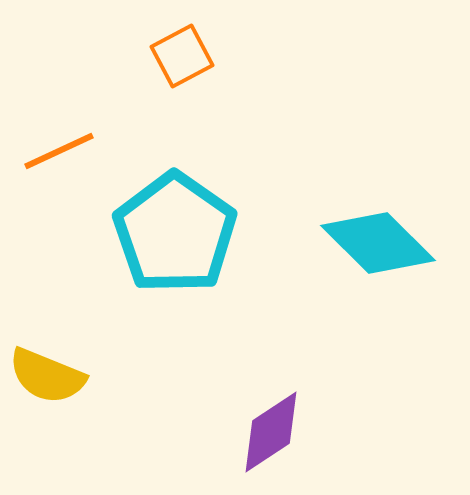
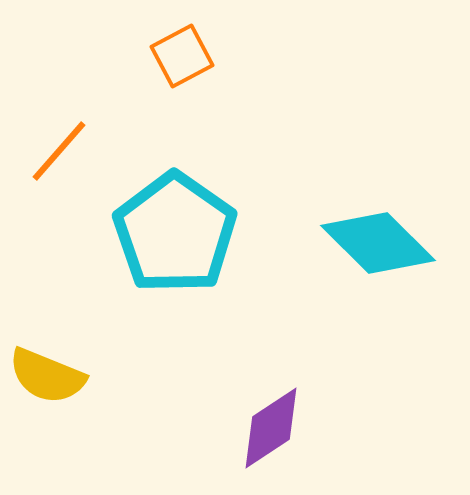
orange line: rotated 24 degrees counterclockwise
purple diamond: moved 4 px up
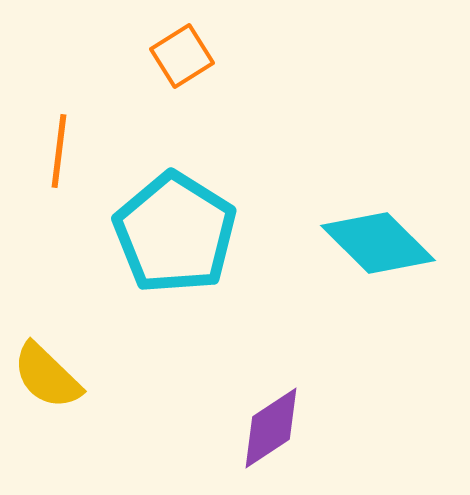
orange square: rotated 4 degrees counterclockwise
orange line: rotated 34 degrees counterclockwise
cyan pentagon: rotated 3 degrees counterclockwise
yellow semicircle: rotated 22 degrees clockwise
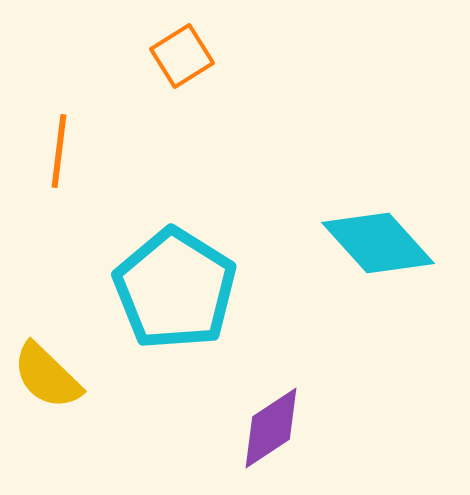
cyan pentagon: moved 56 px down
cyan diamond: rotated 3 degrees clockwise
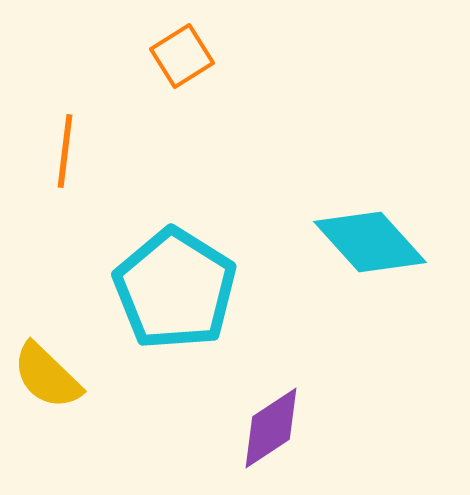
orange line: moved 6 px right
cyan diamond: moved 8 px left, 1 px up
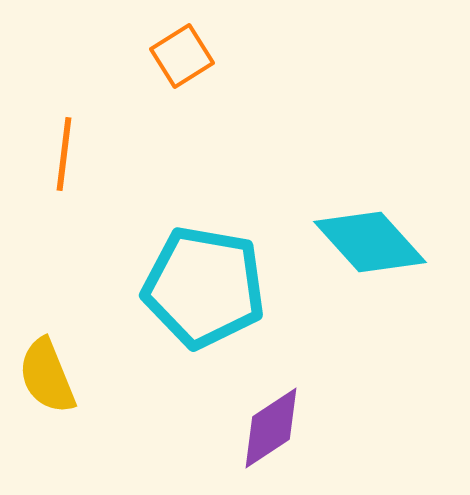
orange line: moved 1 px left, 3 px down
cyan pentagon: moved 29 px right, 2 px up; rotated 22 degrees counterclockwise
yellow semicircle: rotated 24 degrees clockwise
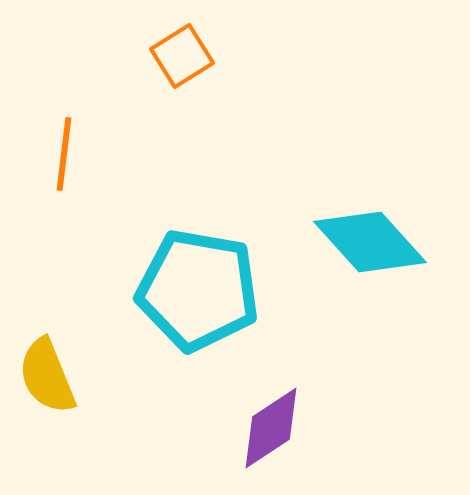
cyan pentagon: moved 6 px left, 3 px down
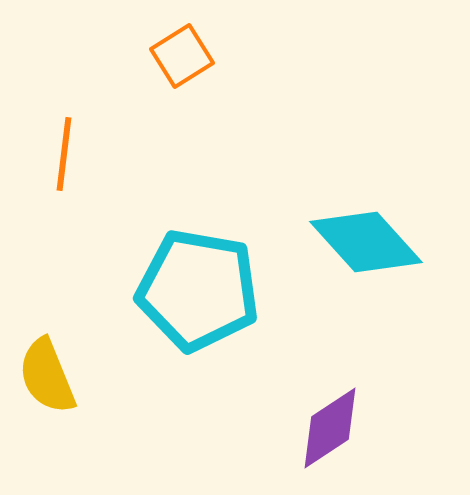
cyan diamond: moved 4 px left
purple diamond: moved 59 px right
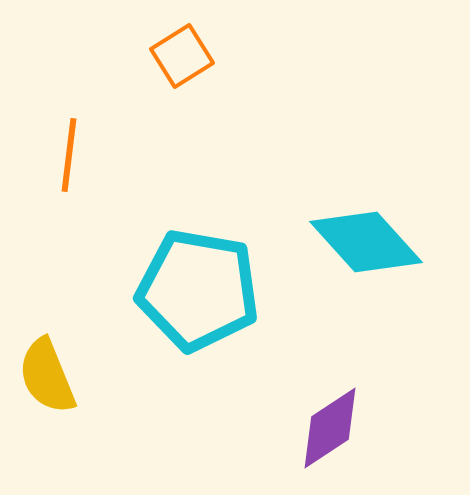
orange line: moved 5 px right, 1 px down
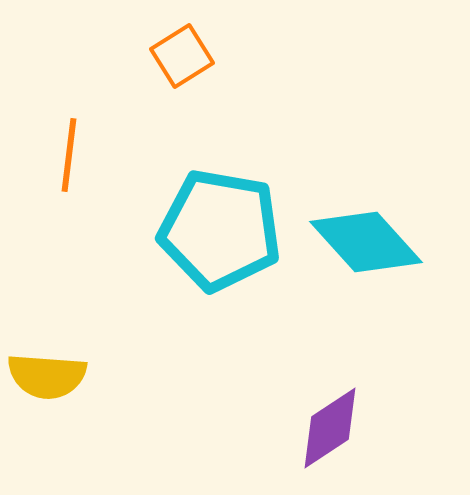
cyan pentagon: moved 22 px right, 60 px up
yellow semicircle: rotated 64 degrees counterclockwise
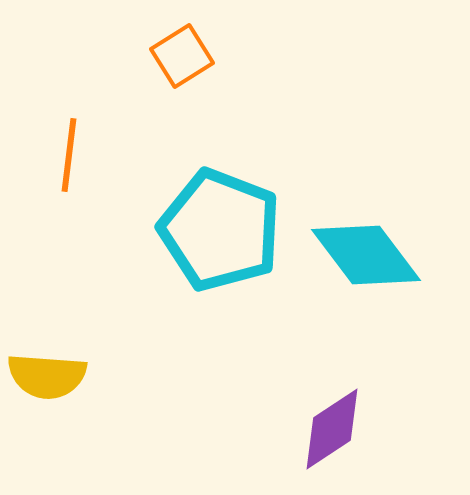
cyan pentagon: rotated 11 degrees clockwise
cyan diamond: moved 13 px down; rotated 5 degrees clockwise
purple diamond: moved 2 px right, 1 px down
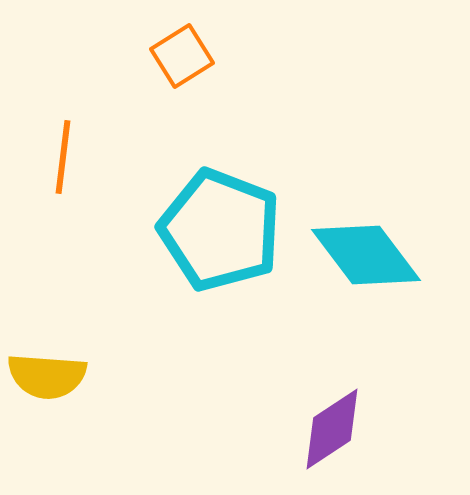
orange line: moved 6 px left, 2 px down
